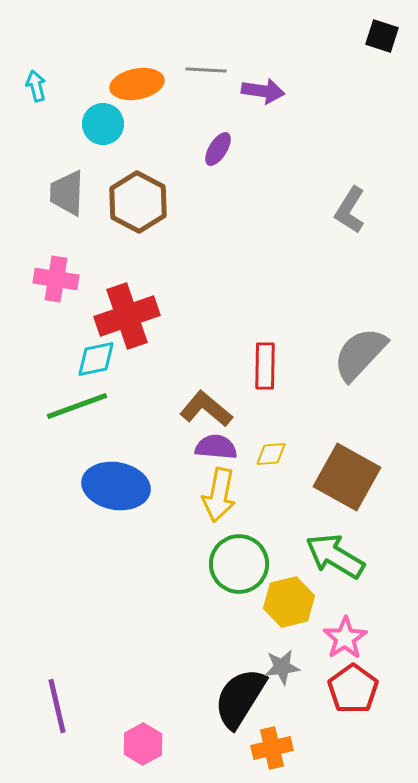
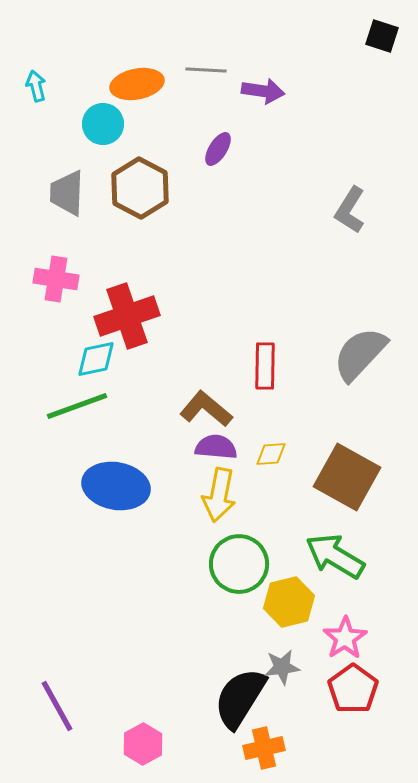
brown hexagon: moved 2 px right, 14 px up
purple line: rotated 16 degrees counterclockwise
orange cross: moved 8 px left
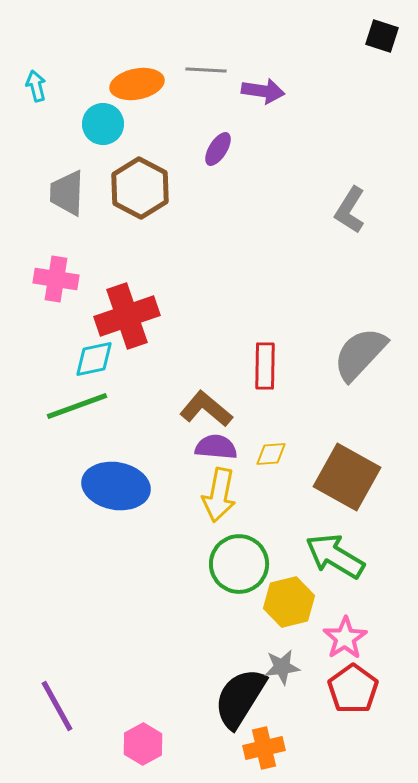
cyan diamond: moved 2 px left
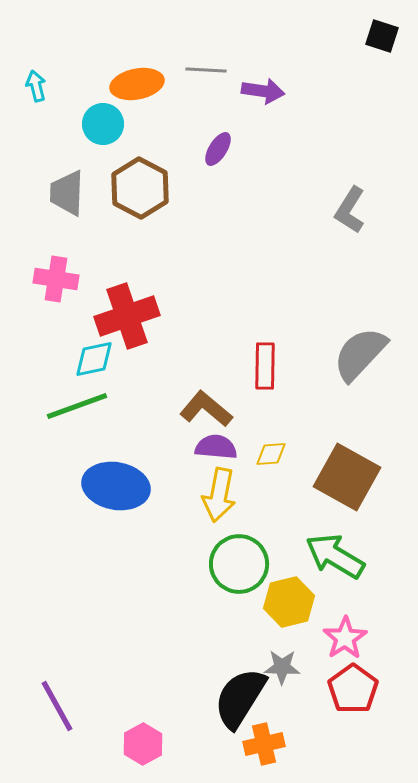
gray star: rotated 9 degrees clockwise
orange cross: moved 4 px up
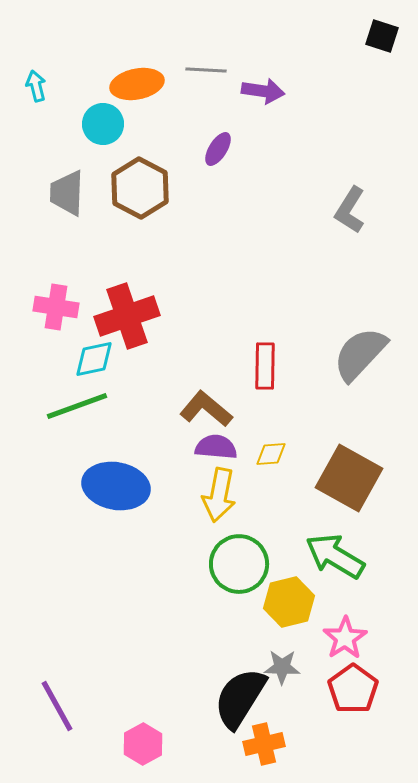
pink cross: moved 28 px down
brown square: moved 2 px right, 1 px down
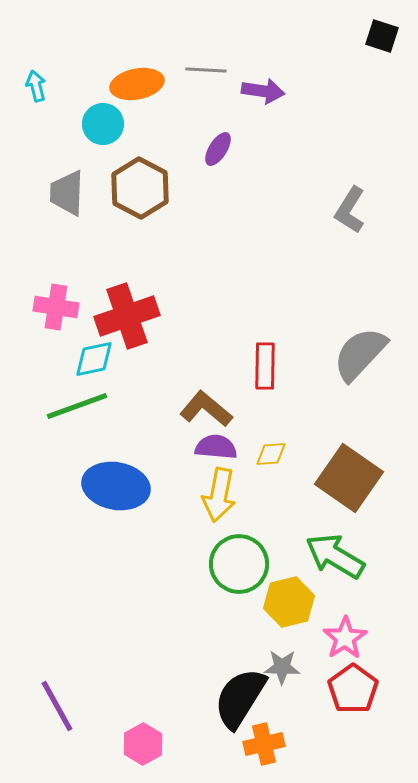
brown square: rotated 6 degrees clockwise
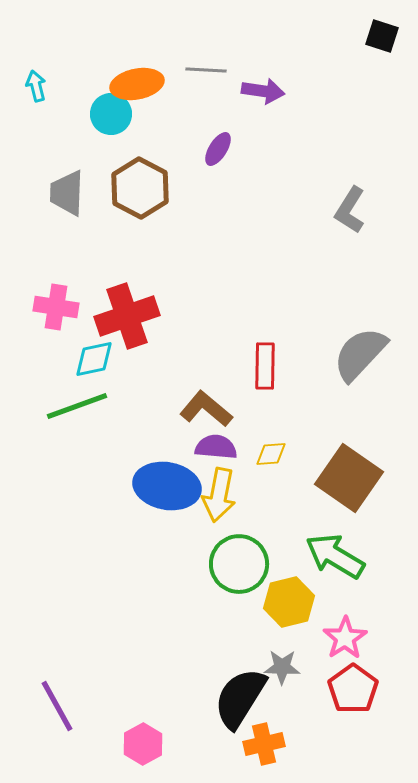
cyan circle: moved 8 px right, 10 px up
blue ellipse: moved 51 px right
